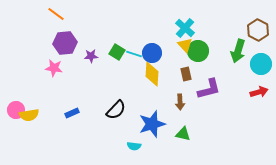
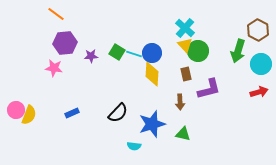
black semicircle: moved 2 px right, 3 px down
yellow semicircle: rotated 60 degrees counterclockwise
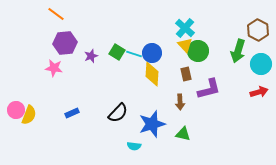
purple star: rotated 16 degrees counterclockwise
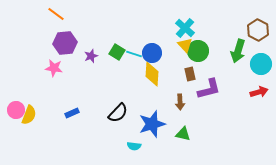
brown rectangle: moved 4 px right
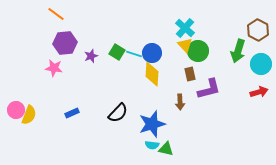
green triangle: moved 17 px left, 15 px down
cyan semicircle: moved 18 px right, 1 px up
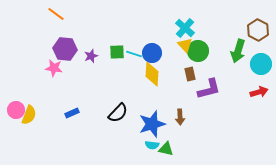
purple hexagon: moved 6 px down; rotated 10 degrees clockwise
green square: rotated 35 degrees counterclockwise
brown arrow: moved 15 px down
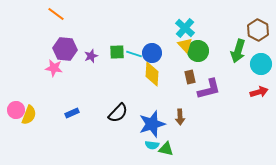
brown rectangle: moved 3 px down
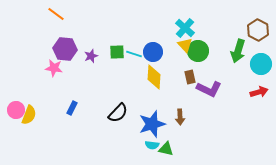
blue circle: moved 1 px right, 1 px up
yellow diamond: moved 2 px right, 3 px down
purple L-shape: rotated 40 degrees clockwise
blue rectangle: moved 5 px up; rotated 40 degrees counterclockwise
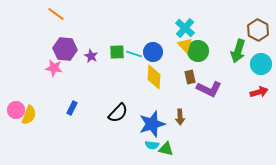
purple star: rotated 24 degrees counterclockwise
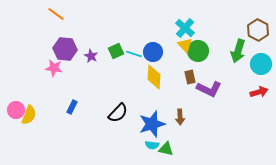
green square: moved 1 px left, 1 px up; rotated 21 degrees counterclockwise
blue rectangle: moved 1 px up
